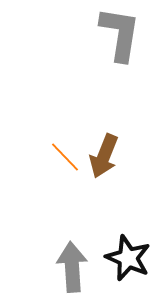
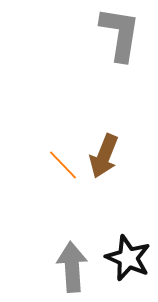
orange line: moved 2 px left, 8 px down
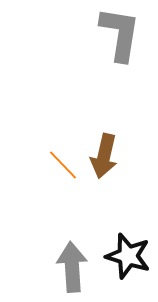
brown arrow: rotated 9 degrees counterclockwise
black star: moved 2 px up; rotated 6 degrees counterclockwise
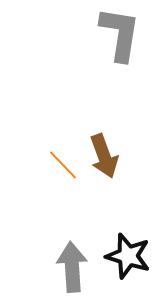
brown arrow: rotated 33 degrees counterclockwise
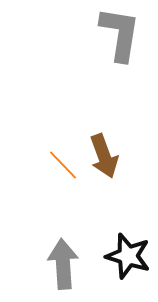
gray arrow: moved 9 px left, 3 px up
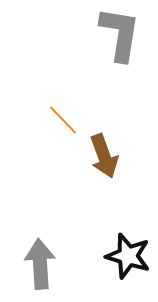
orange line: moved 45 px up
gray arrow: moved 23 px left
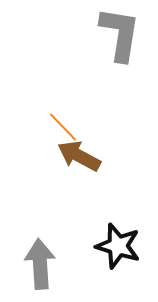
orange line: moved 7 px down
brown arrow: moved 25 px left; rotated 138 degrees clockwise
black star: moved 10 px left, 10 px up
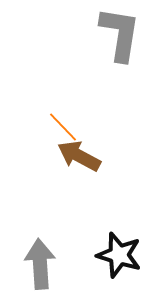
black star: moved 1 px right, 9 px down
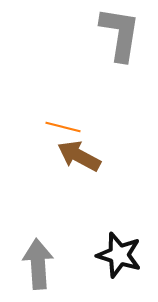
orange line: rotated 32 degrees counterclockwise
gray arrow: moved 2 px left
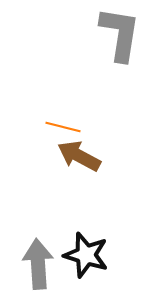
black star: moved 33 px left
